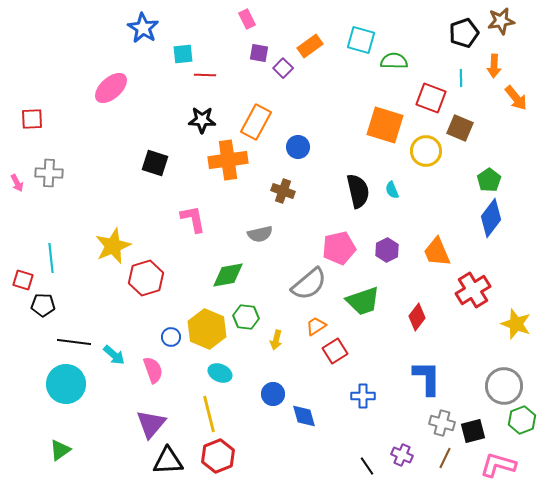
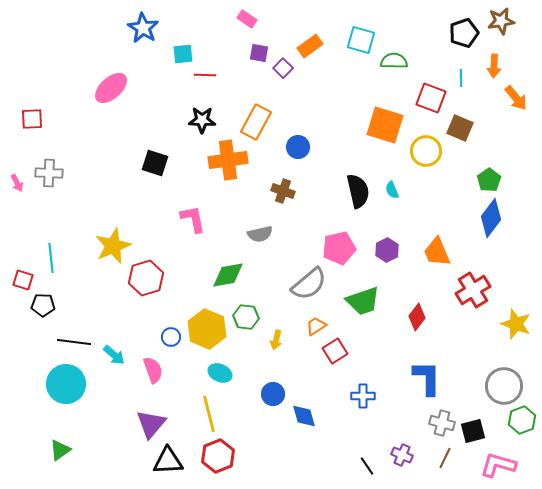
pink rectangle at (247, 19): rotated 30 degrees counterclockwise
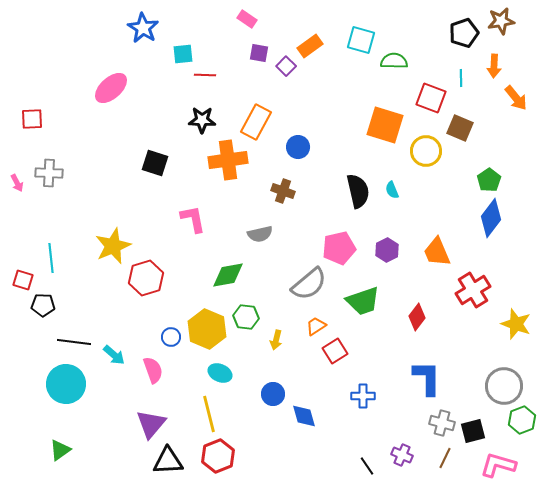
purple square at (283, 68): moved 3 px right, 2 px up
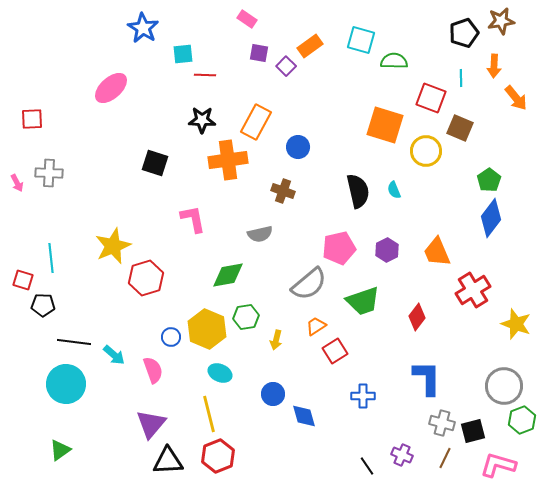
cyan semicircle at (392, 190): moved 2 px right
green hexagon at (246, 317): rotated 15 degrees counterclockwise
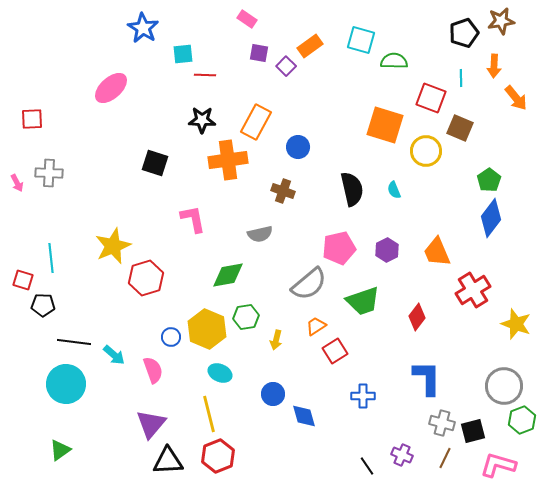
black semicircle at (358, 191): moved 6 px left, 2 px up
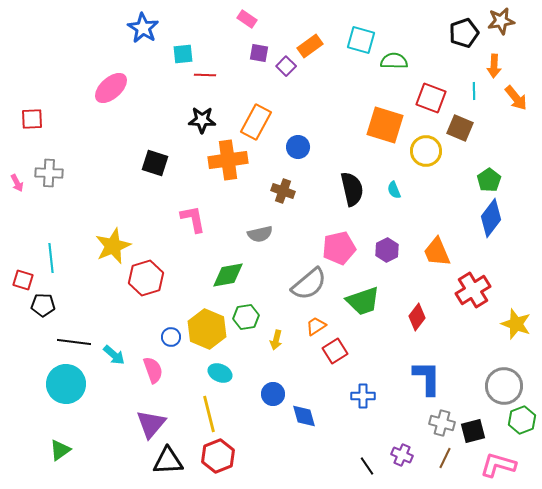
cyan line at (461, 78): moved 13 px right, 13 px down
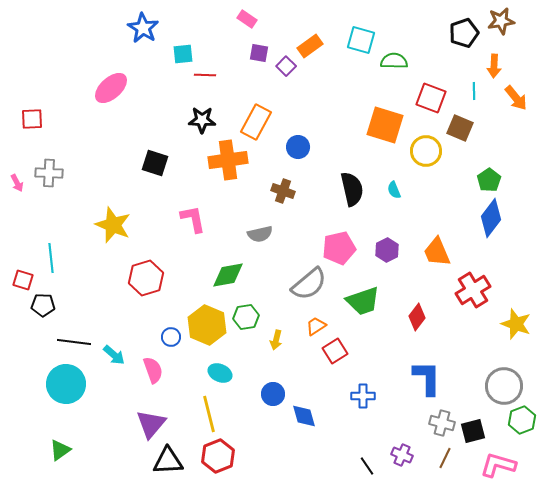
yellow star at (113, 246): moved 21 px up; rotated 27 degrees counterclockwise
yellow hexagon at (207, 329): moved 4 px up
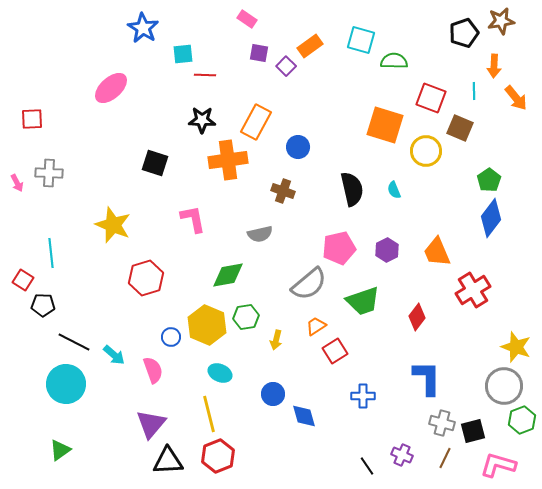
cyan line at (51, 258): moved 5 px up
red square at (23, 280): rotated 15 degrees clockwise
yellow star at (516, 324): moved 23 px down
black line at (74, 342): rotated 20 degrees clockwise
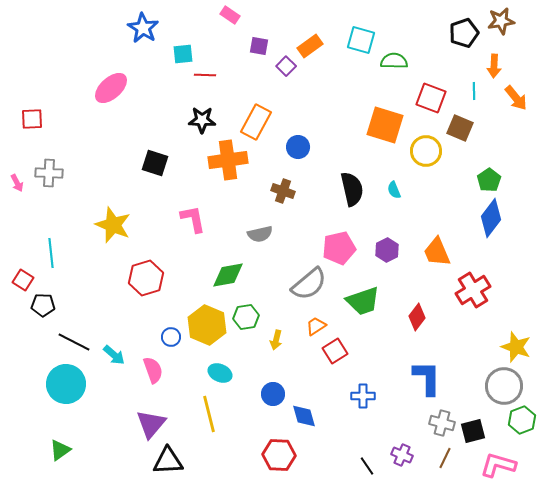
pink rectangle at (247, 19): moved 17 px left, 4 px up
purple square at (259, 53): moved 7 px up
red hexagon at (218, 456): moved 61 px right, 1 px up; rotated 24 degrees clockwise
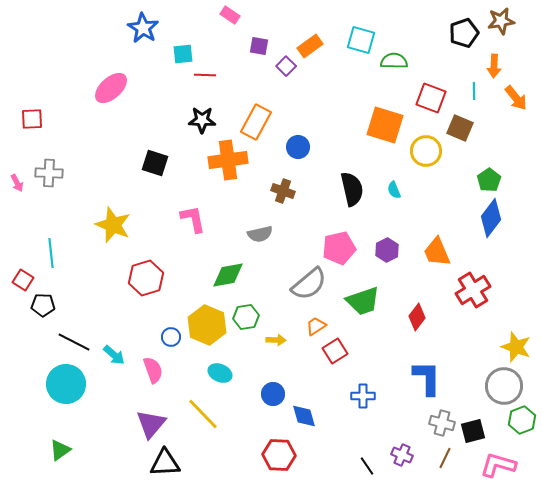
yellow arrow at (276, 340): rotated 102 degrees counterclockwise
yellow line at (209, 414): moved 6 px left; rotated 30 degrees counterclockwise
black triangle at (168, 461): moved 3 px left, 2 px down
